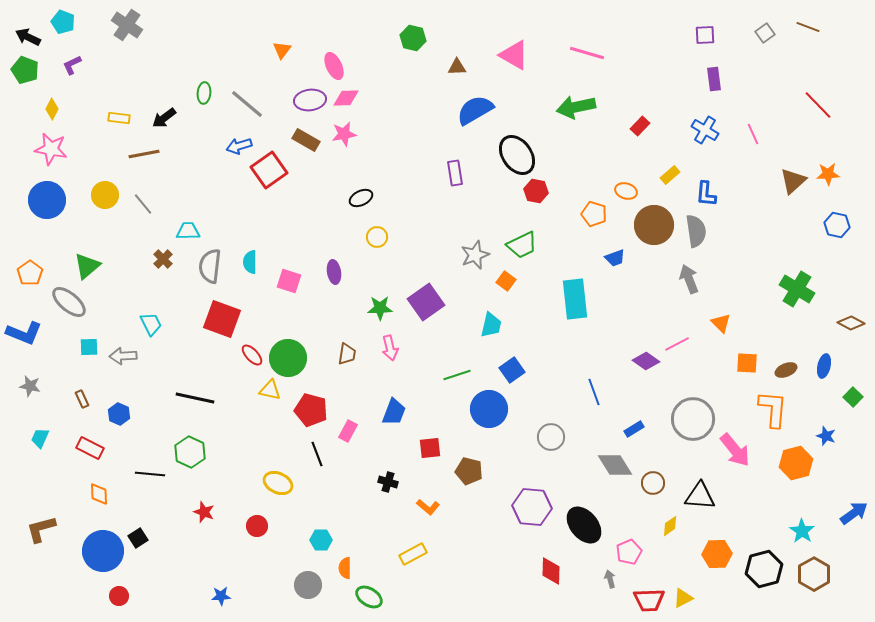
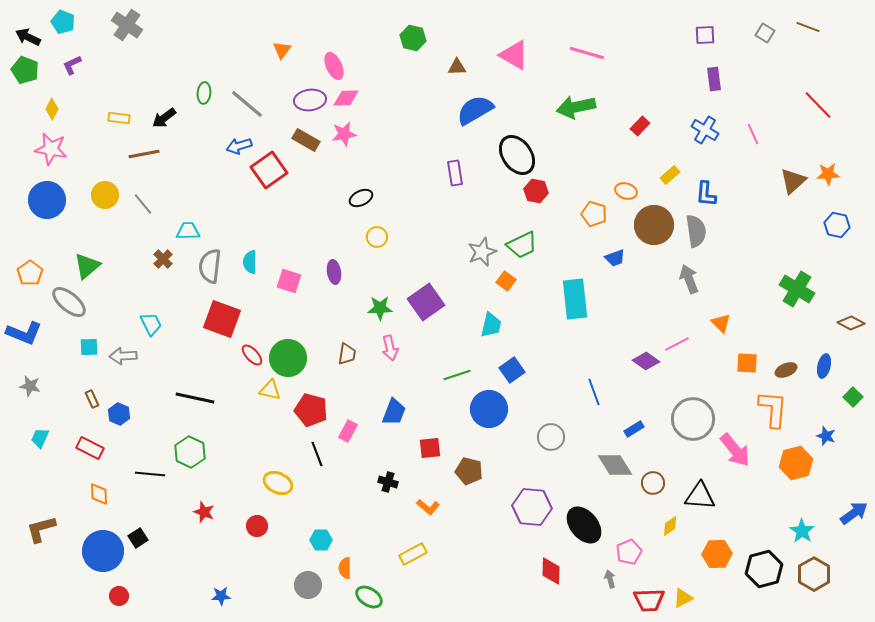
gray square at (765, 33): rotated 24 degrees counterclockwise
gray star at (475, 255): moved 7 px right, 3 px up
brown rectangle at (82, 399): moved 10 px right
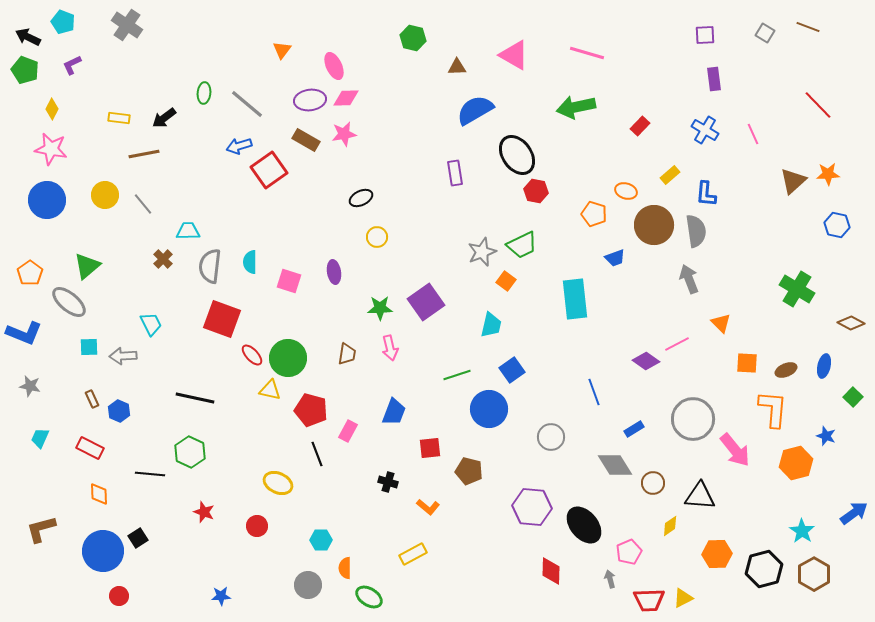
blue hexagon at (119, 414): moved 3 px up
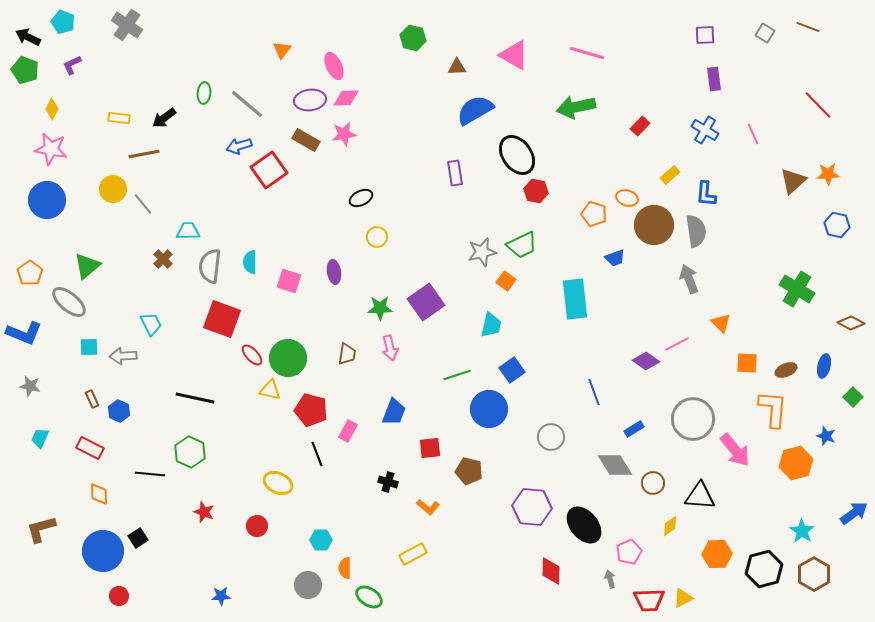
orange ellipse at (626, 191): moved 1 px right, 7 px down
yellow circle at (105, 195): moved 8 px right, 6 px up
gray star at (482, 252): rotated 8 degrees clockwise
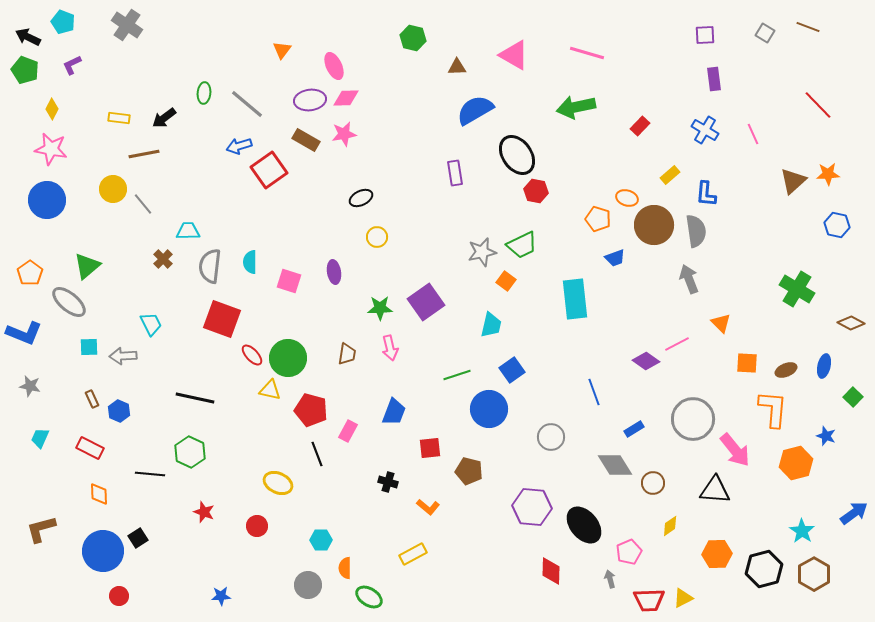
orange pentagon at (594, 214): moved 4 px right, 5 px down
black triangle at (700, 496): moved 15 px right, 6 px up
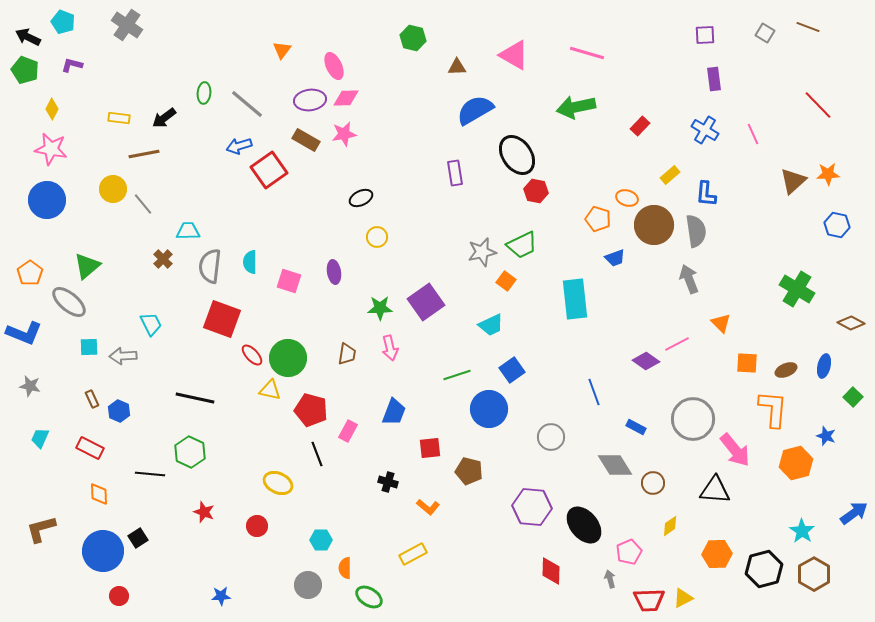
purple L-shape at (72, 65): rotated 40 degrees clockwise
cyan trapezoid at (491, 325): rotated 52 degrees clockwise
blue rectangle at (634, 429): moved 2 px right, 2 px up; rotated 60 degrees clockwise
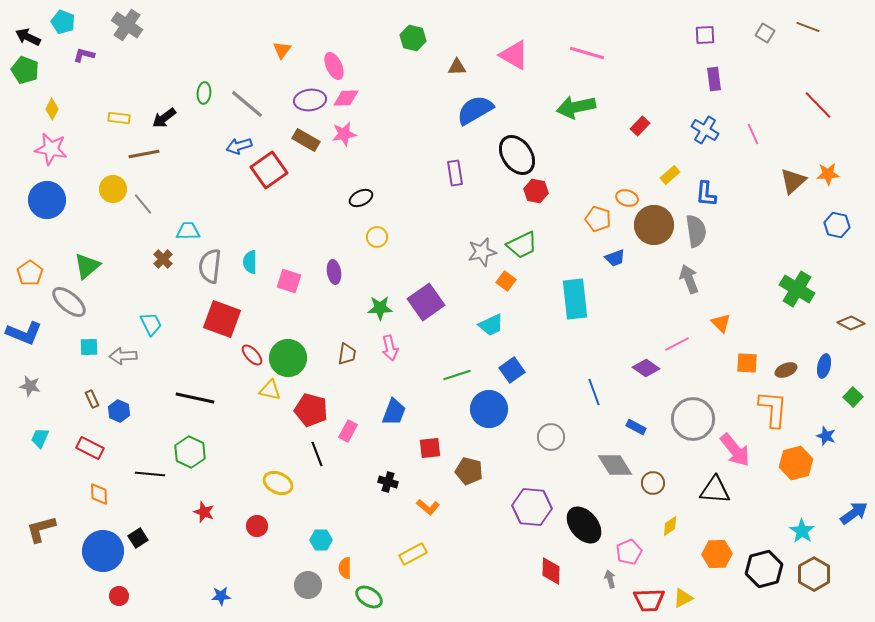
purple L-shape at (72, 65): moved 12 px right, 10 px up
purple diamond at (646, 361): moved 7 px down
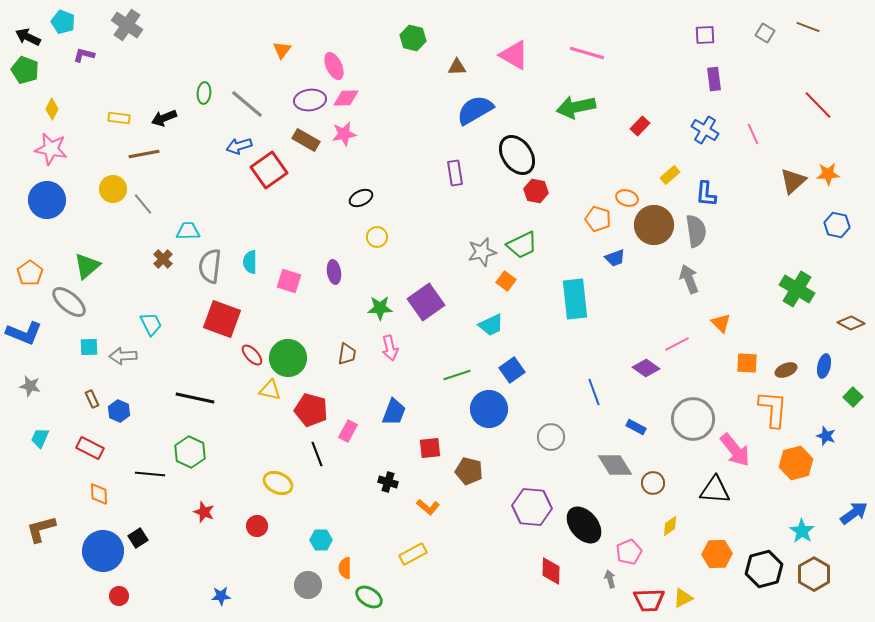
black arrow at (164, 118): rotated 15 degrees clockwise
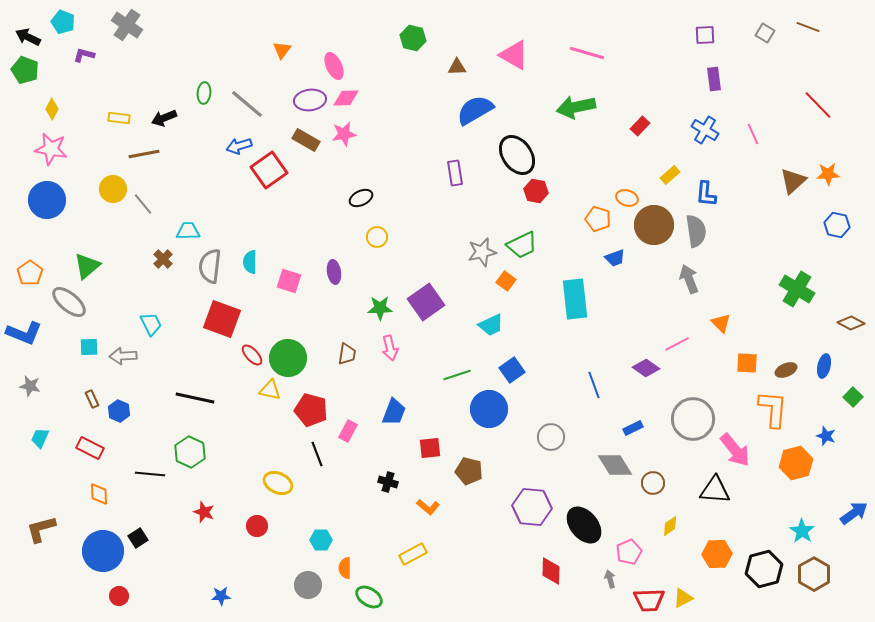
blue line at (594, 392): moved 7 px up
blue rectangle at (636, 427): moved 3 px left, 1 px down; rotated 54 degrees counterclockwise
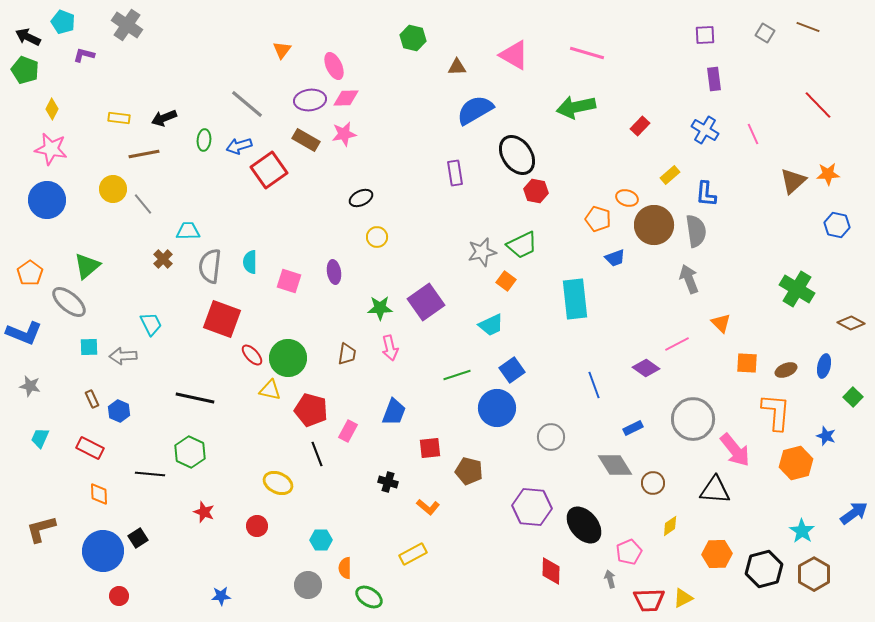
green ellipse at (204, 93): moved 47 px down
blue circle at (489, 409): moved 8 px right, 1 px up
orange L-shape at (773, 409): moved 3 px right, 3 px down
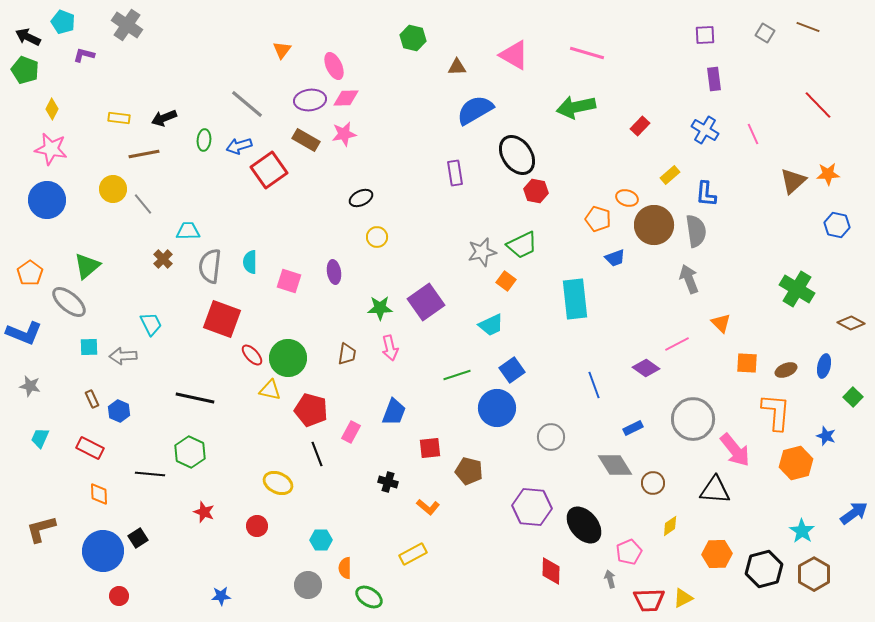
pink rectangle at (348, 431): moved 3 px right, 1 px down
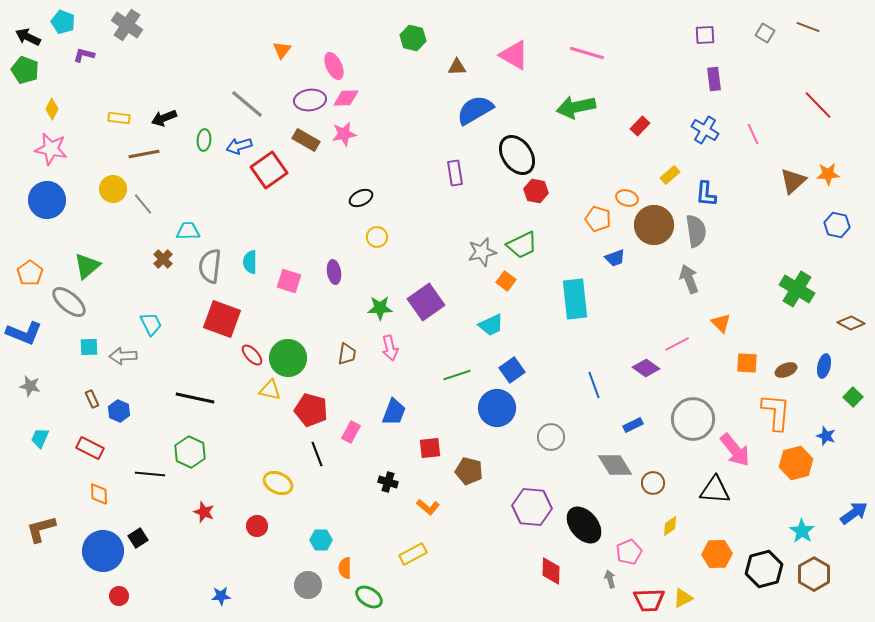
blue rectangle at (633, 428): moved 3 px up
